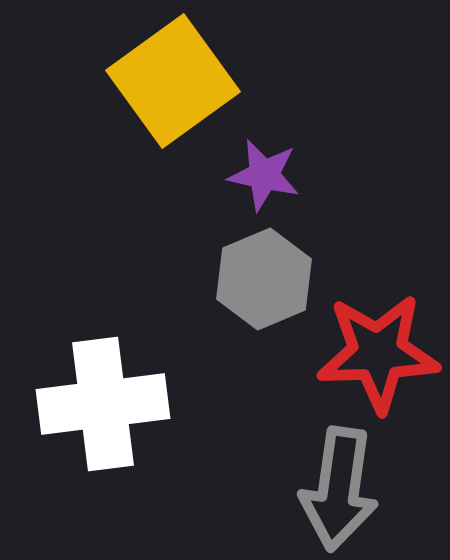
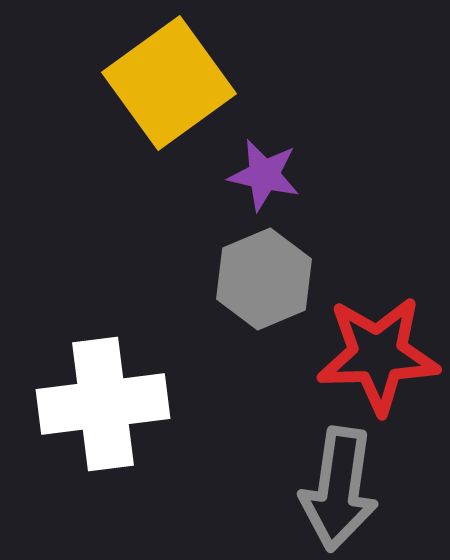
yellow square: moved 4 px left, 2 px down
red star: moved 2 px down
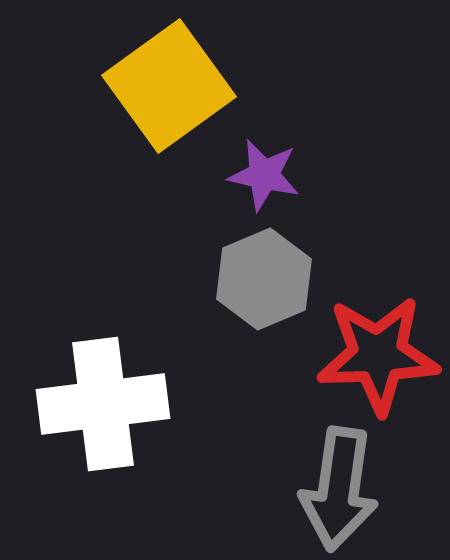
yellow square: moved 3 px down
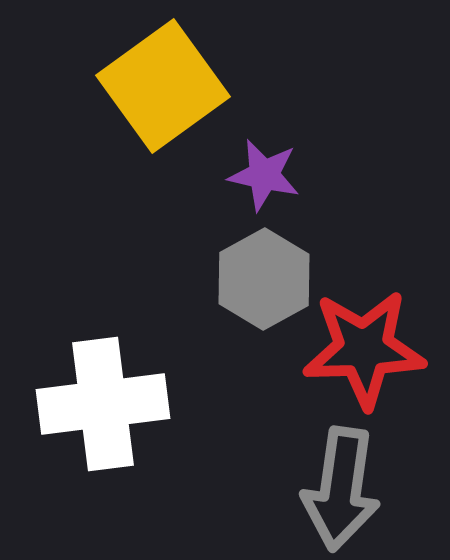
yellow square: moved 6 px left
gray hexagon: rotated 6 degrees counterclockwise
red star: moved 14 px left, 6 px up
gray arrow: moved 2 px right
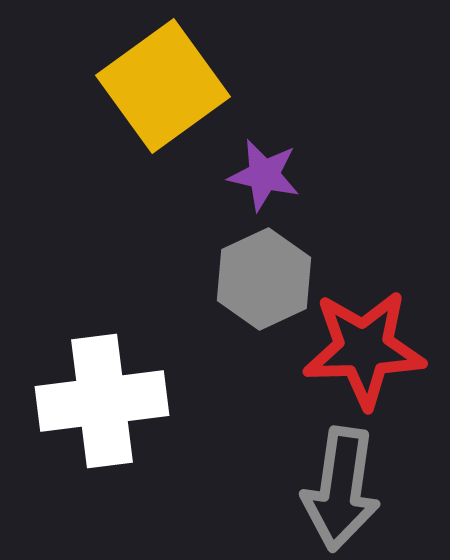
gray hexagon: rotated 4 degrees clockwise
white cross: moved 1 px left, 3 px up
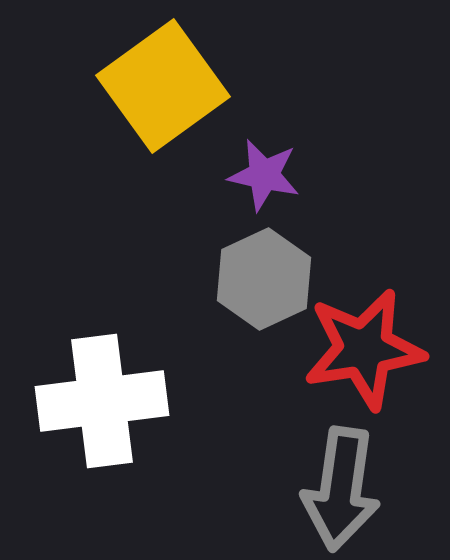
red star: rotated 7 degrees counterclockwise
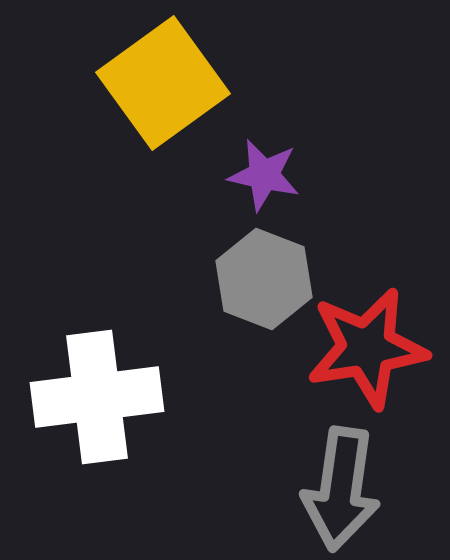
yellow square: moved 3 px up
gray hexagon: rotated 14 degrees counterclockwise
red star: moved 3 px right, 1 px up
white cross: moved 5 px left, 4 px up
